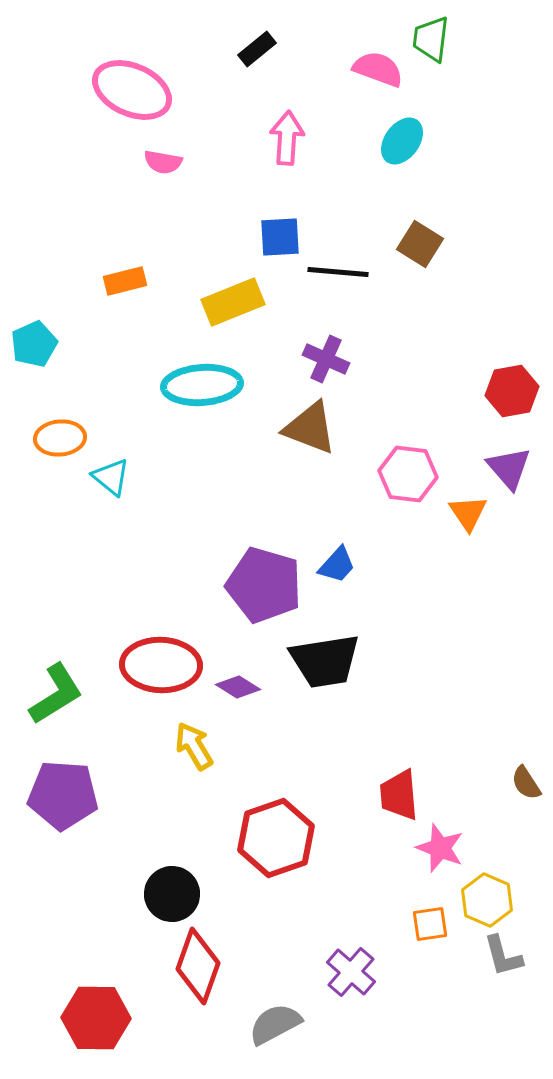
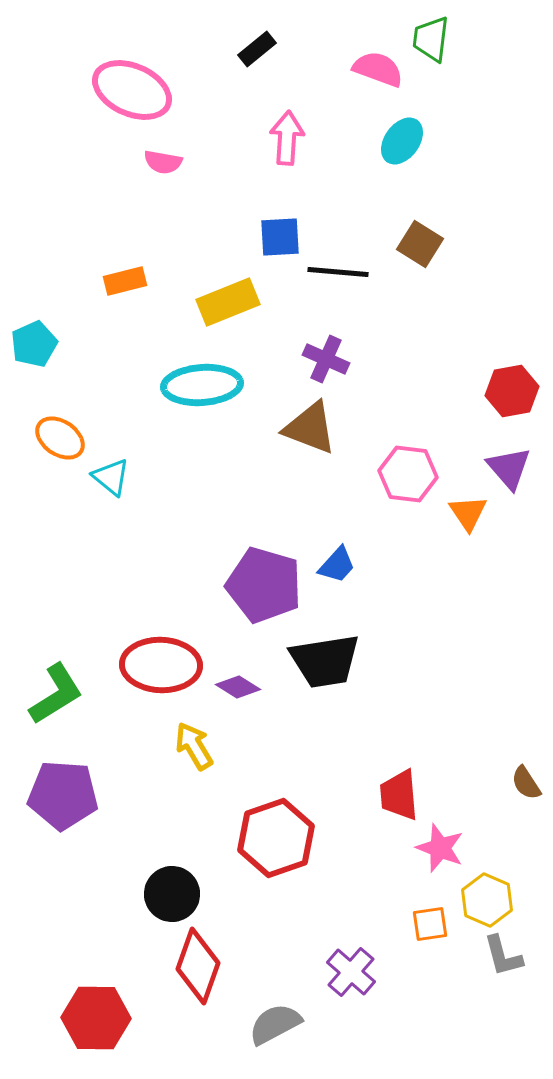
yellow rectangle at (233, 302): moved 5 px left
orange ellipse at (60, 438): rotated 39 degrees clockwise
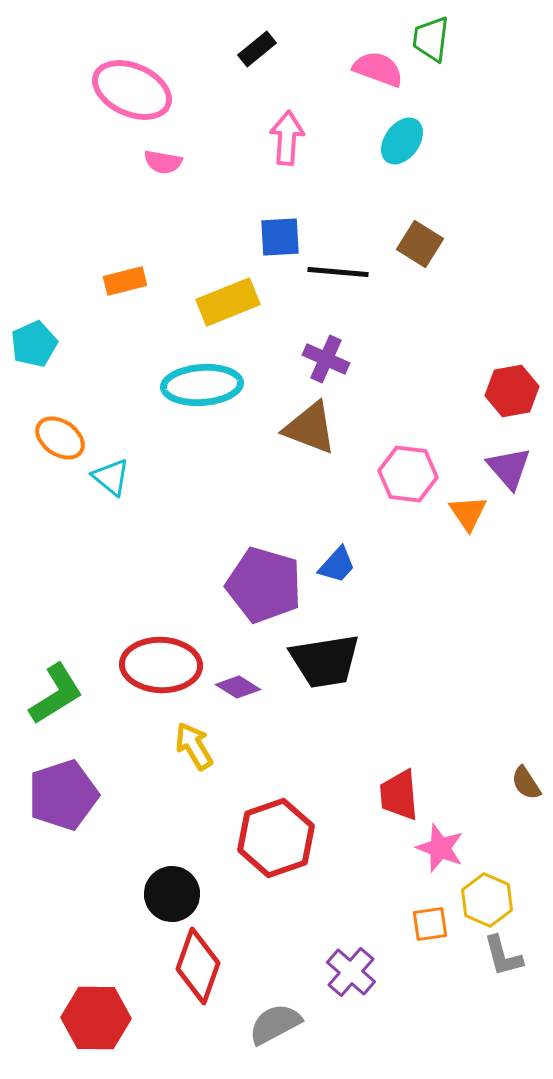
purple pentagon at (63, 795): rotated 22 degrees counterclockwise
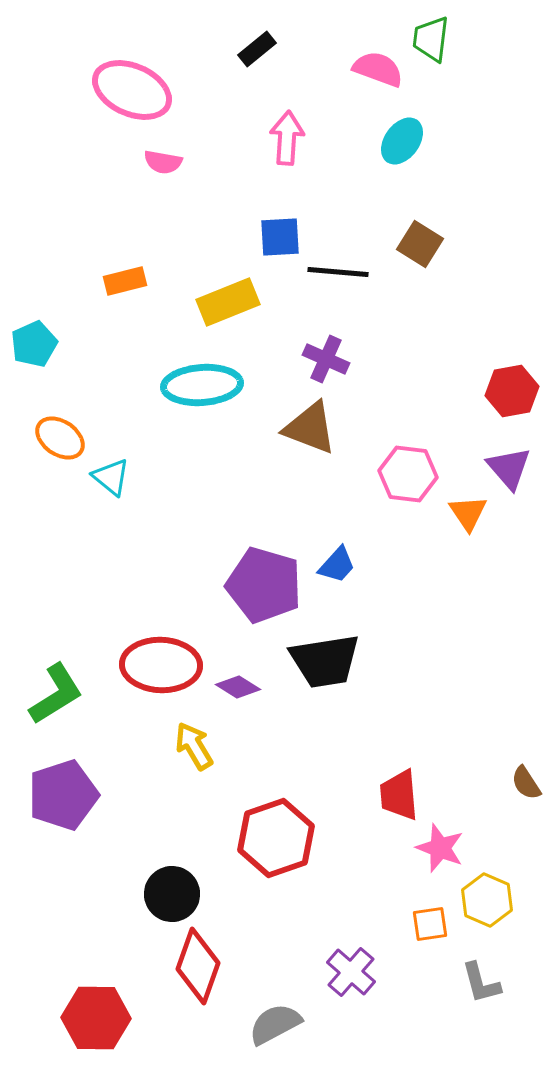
gray L-shape at (503, 956): moved 22 px left, 27 px down
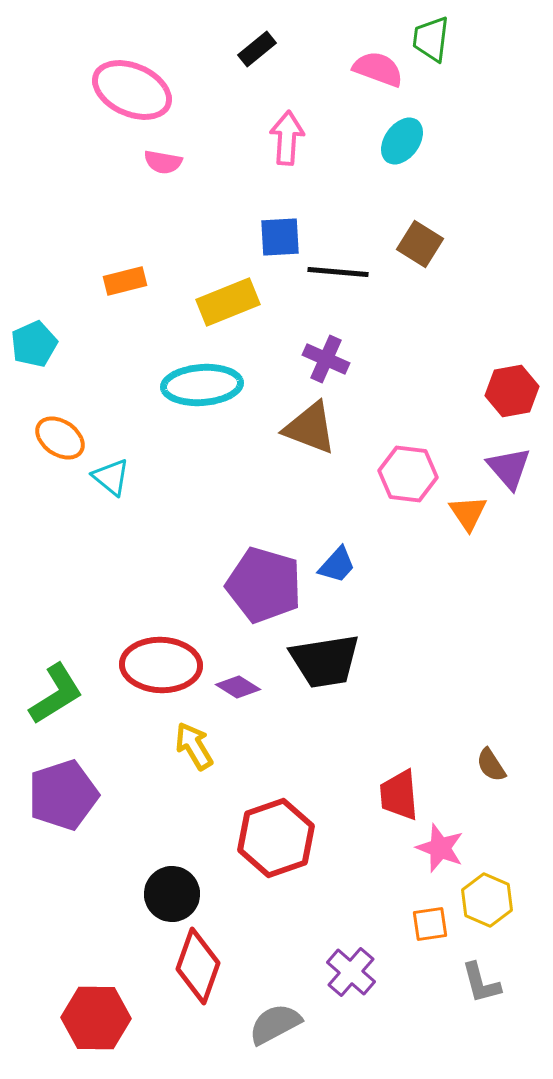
brown semicircle at (526, 783): moved 35 px left, 18 px up
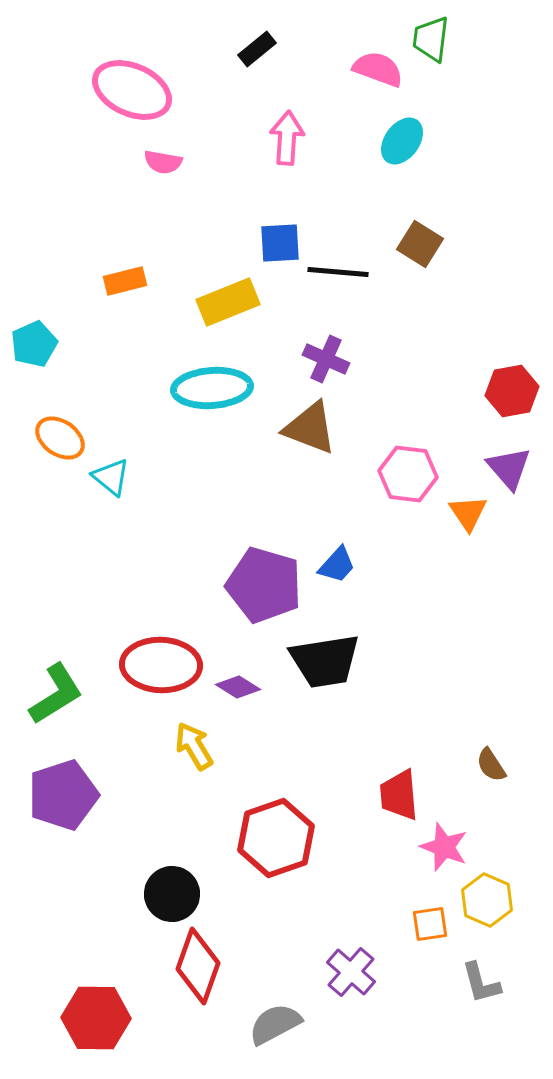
blue square at (280, 237): moved 6 px down
cyan ellipse at (202, 385): moved 10 px right, 3 px down
pink star at (440, 848): moved 4 px right, 1 px up
